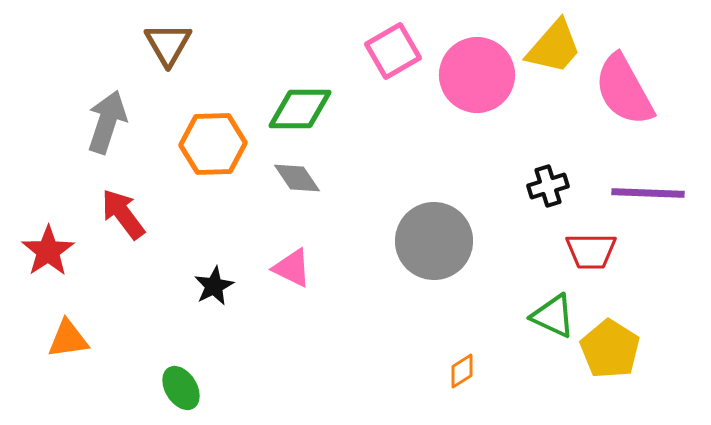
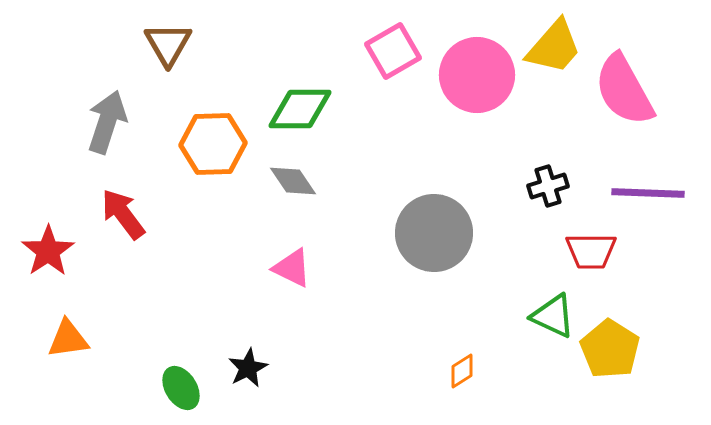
gray diamond: moved 4 px left, 3 px down
gray circle: moved 8 px up
black star: moved 34 px right, 82 px down
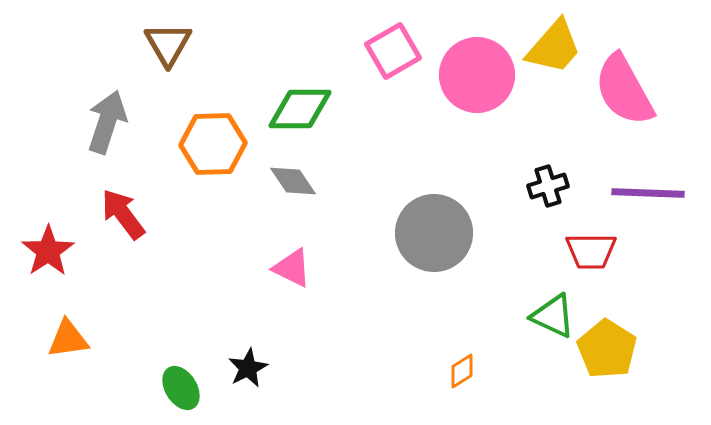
yellow pentagon: moved 3 px left
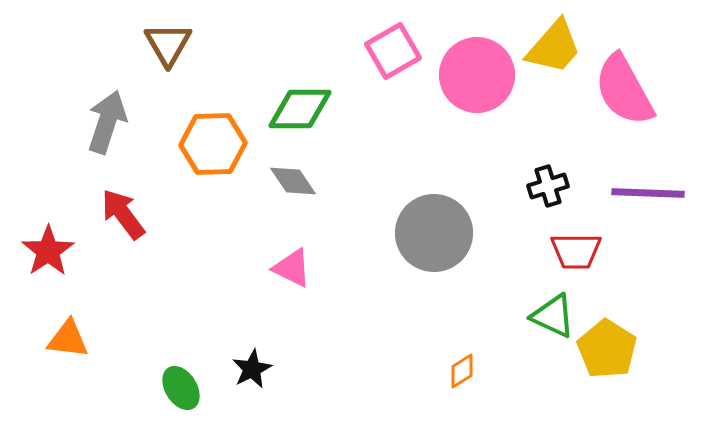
red trapezoid: moved 15 px left
orange triangle: rotated 15 degrees clockwise
black star: moved 4 px right, 1 px down
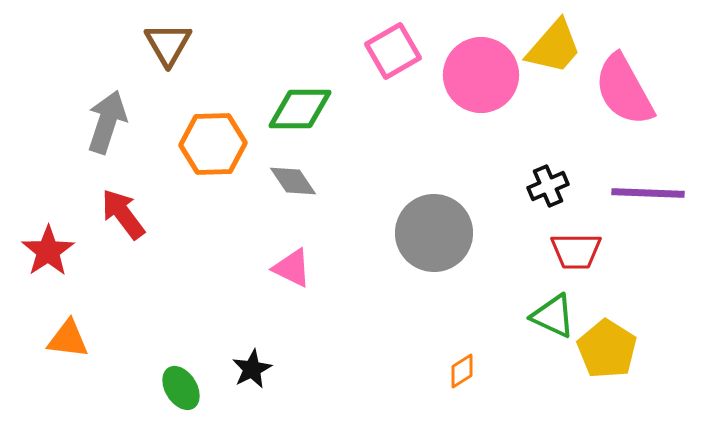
pink circle: moved 4 px right
black cross: rotated 6 degrees counterclockwise
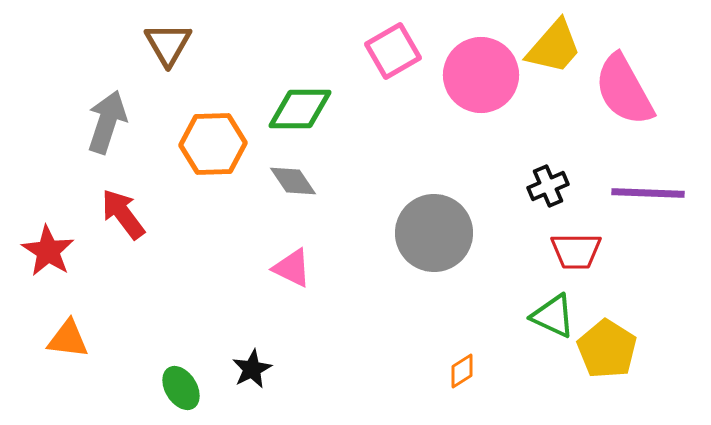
red star: rotated 6 degrees counterclockwise
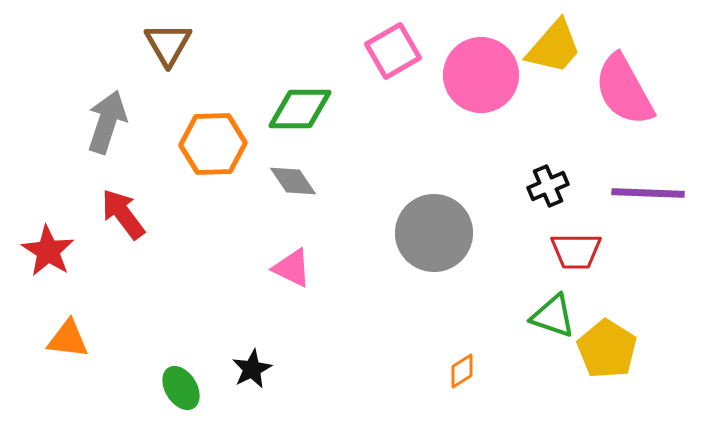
green triangle: rotated 6 degrees counterclockwise
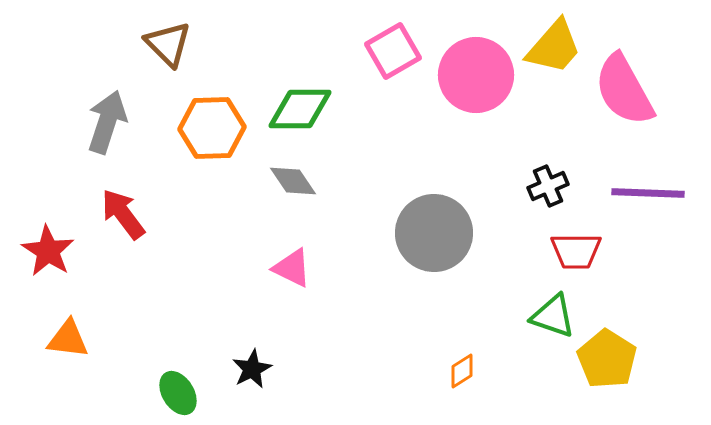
brown triangle: rotated 15 degrees counterclockwise
pink circle: moved 5 px left
orange hexagon: moved 1 px left, 16 px up
yellow pentagon: moved 10 px down
green ellipse: moved 3 px left, 5 px down
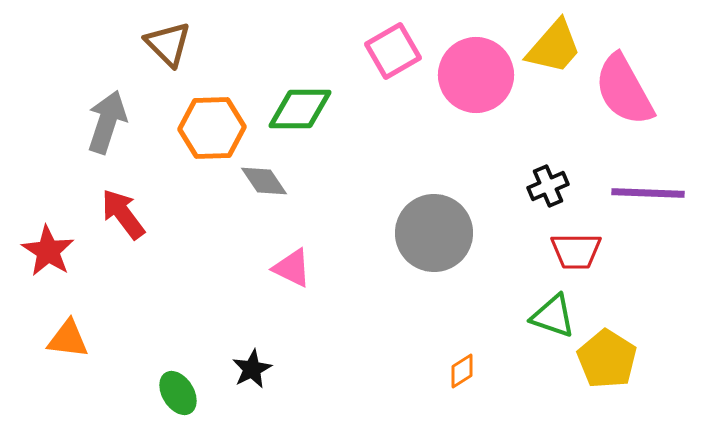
gray diamond: moved 29 px left
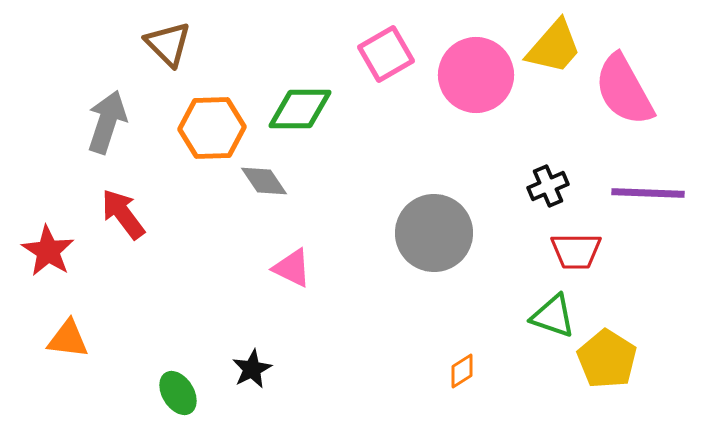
pink square: moved 7 px left, 3 px down
